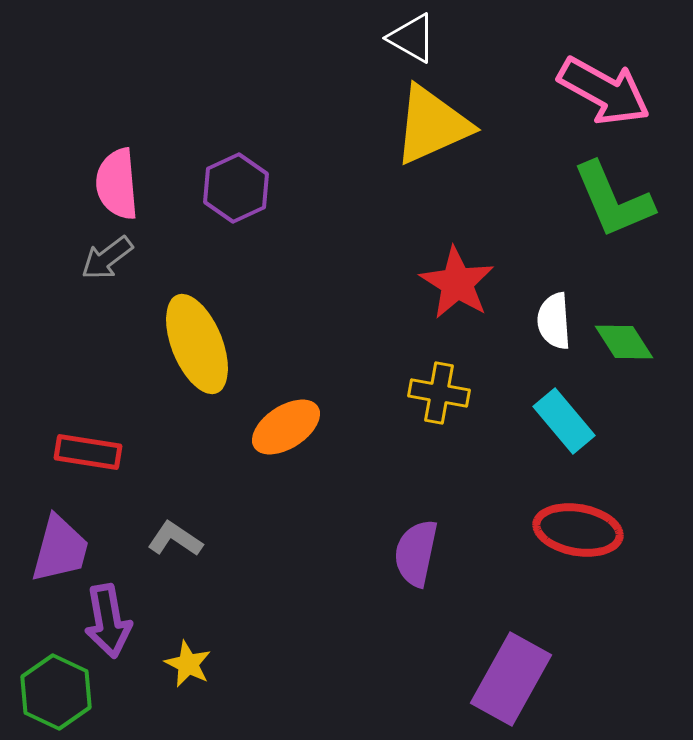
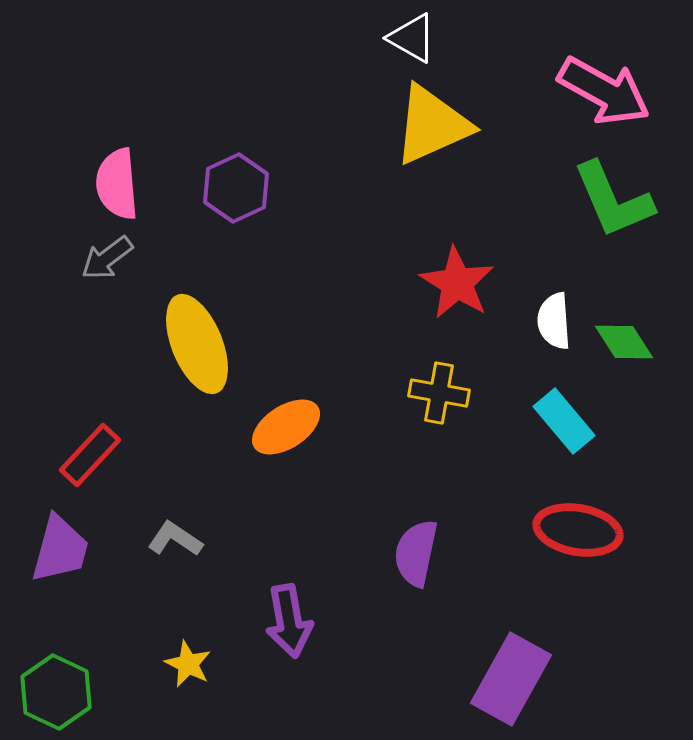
red rectangle: moved 2 px right, 3 px down; rotated 56 degrees counterclockwise
purple arrow: moved 181 px right
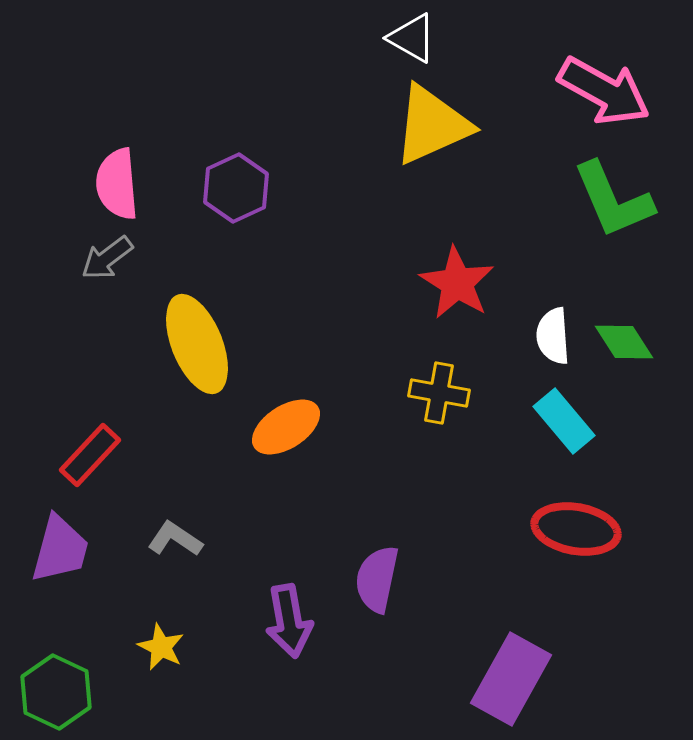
white semicircle: moved 1 px left, 15 px down
red ellipse: moved 2 px left, 1 px up
purple semicircle: moved 39 px left, 26 px down
yellow star: moved 27 px left, 17 px up
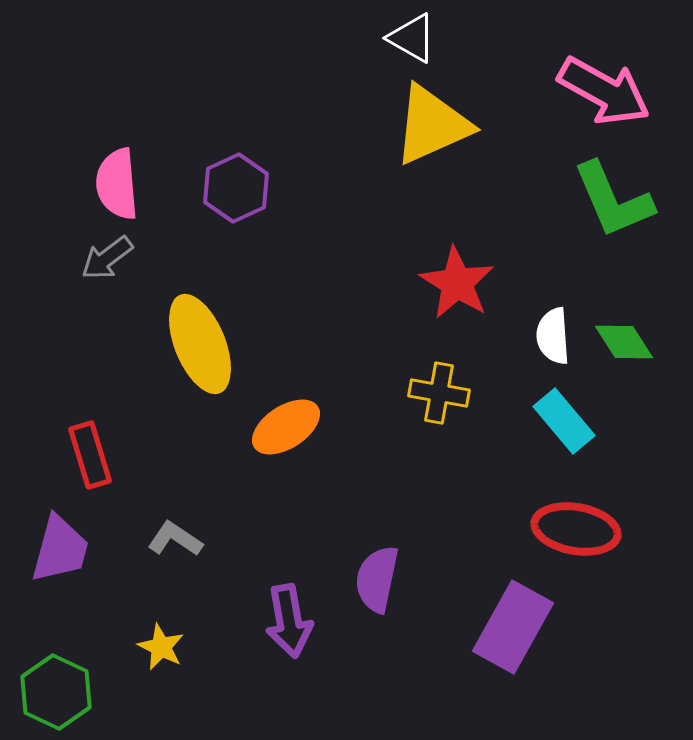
yellow ellipse: moved 3 px right
red rectangle: rotated 60 degrees counterclockwise
purple rectangle: moved 2 px right, 52 px up
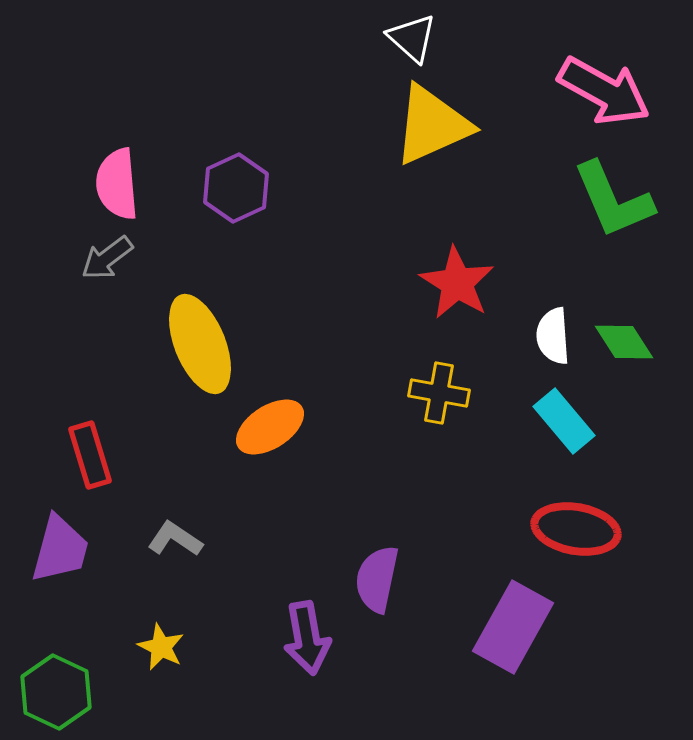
white triangle: rotated 12 degrees clockwise
orange ellipse: moved 16 px left
purple arrow: moved 18 px right, 17 px down
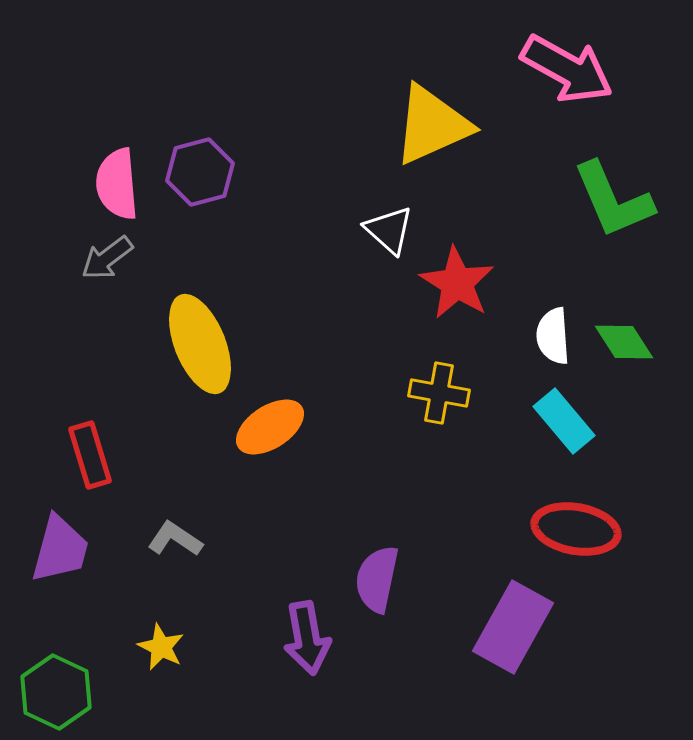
white triangle: moved 23 px left, 192 px down
pink arrow: moved 37 px left, 22 px up
purple hexagon: moved 36 px left, 16 px up; rotated 10 degrees clockwise
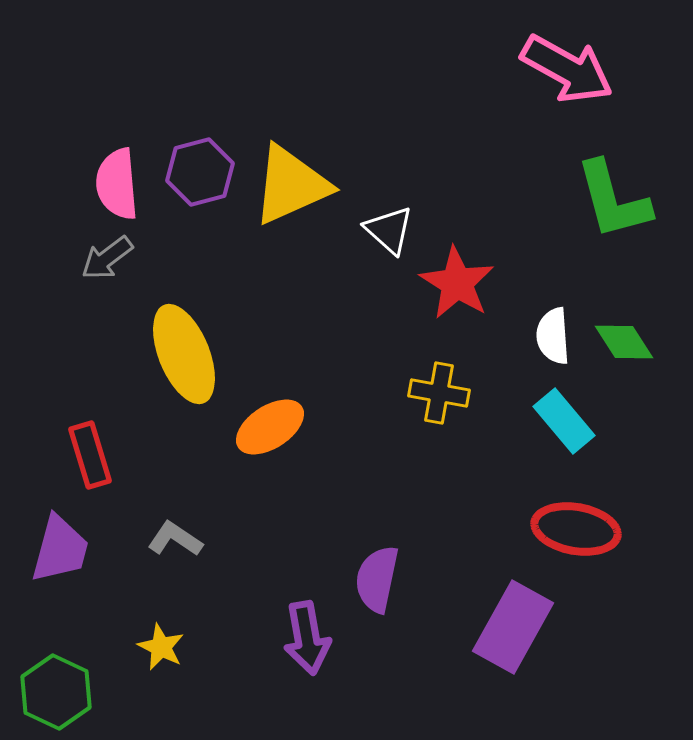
yellow triangle: moved 141 px left, 60 px down
green L-shape: rotated 8 degrees clockwise
yellow ellipse: moved 16 px left, 10 px down
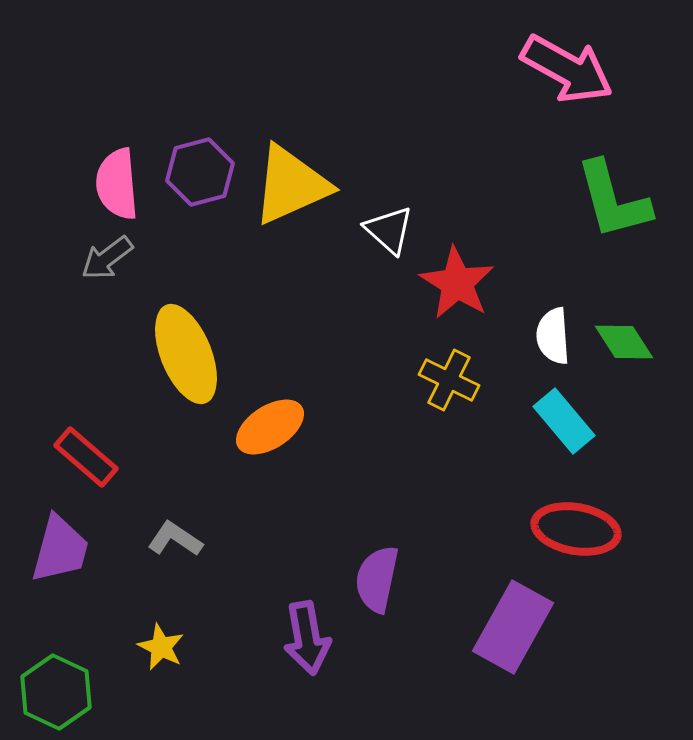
yellow ellipse: moved 2 px right
yellow cross: moved 10 px right, 13 px up; rotated 16 degrees clockwise
red rectangle: moved 4 px left, 2 px down; rotated 32 degrees counterclockwise
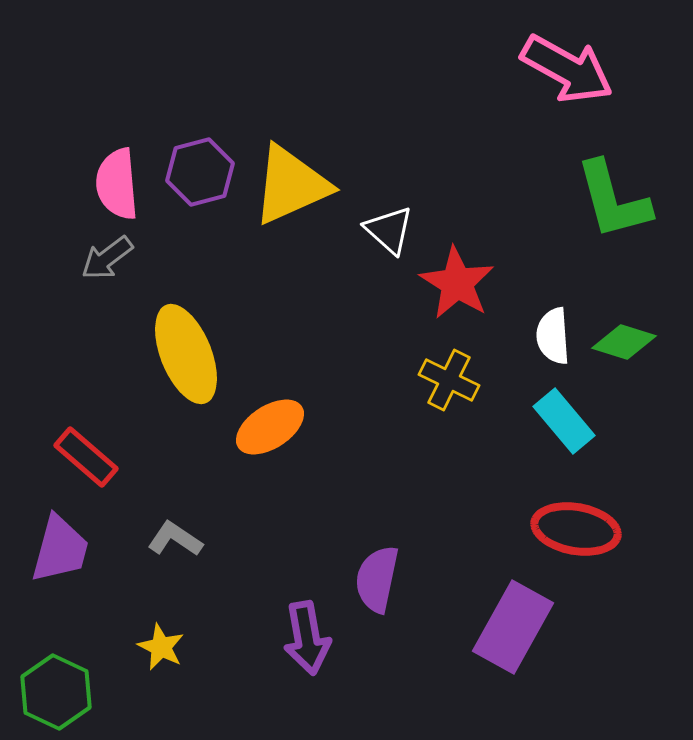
green diamond: rotated 40 degrees counterclockwise
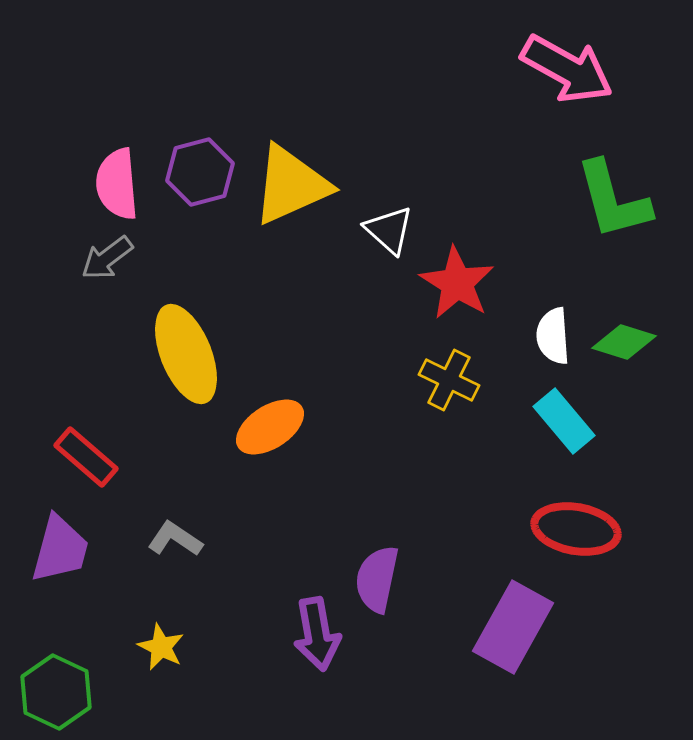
purple arrow: moved 10 px right, 4 px up
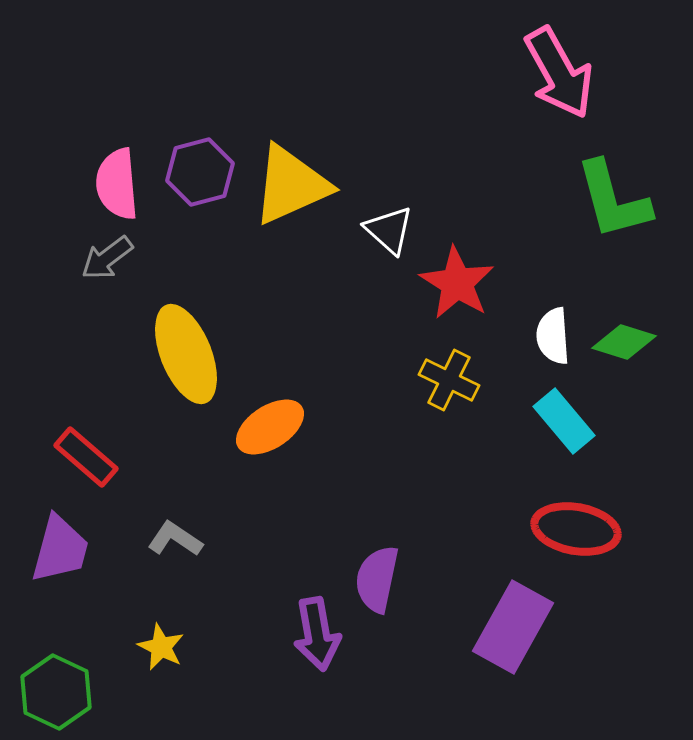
pink arrow: moved 8 px left, 4 px down; rotated 32 degrees clockwise
